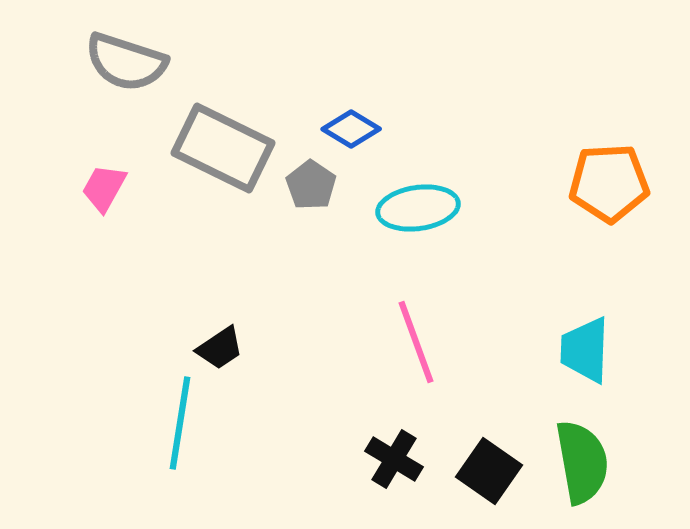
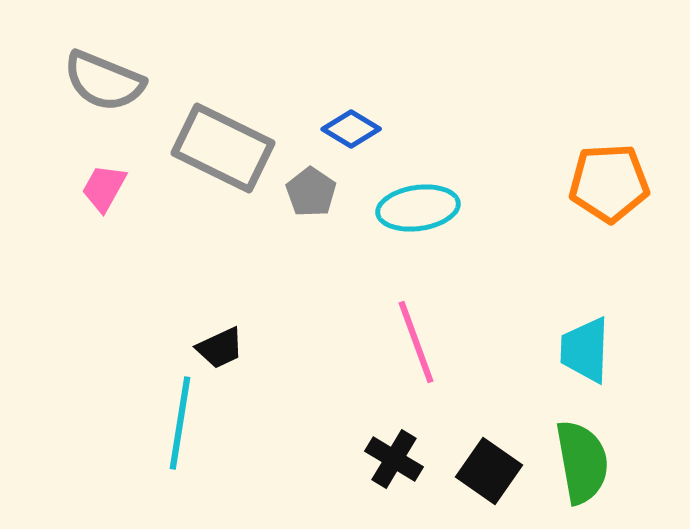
gray semicircle: moved 22 px left, 19 px down; rotated 4 degrees clockwise
gray pentagon: moved 7 px down
black trapezoid: rotated 9 degrees clockwise
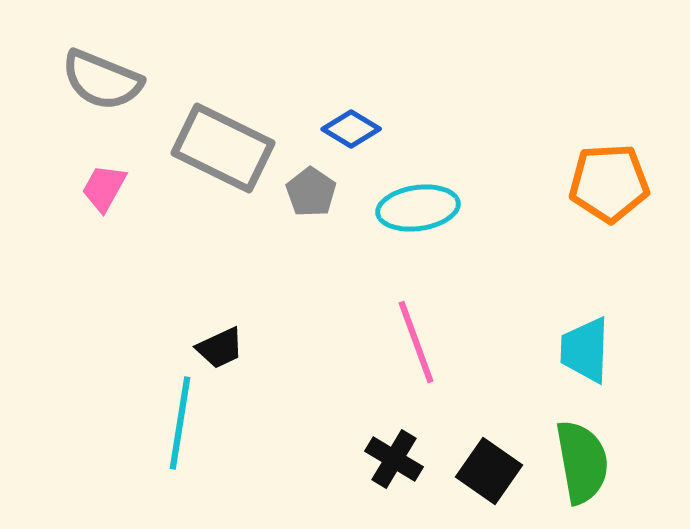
gray semicircle: moved 2 px left, 1 px up
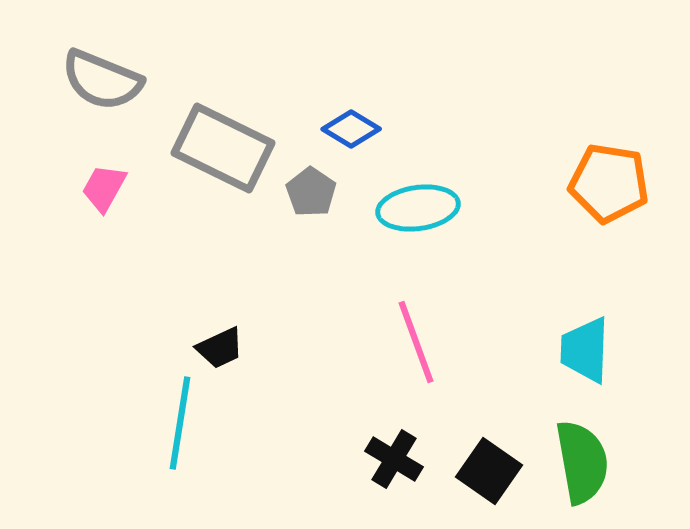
orange pentagon: rotated 12 degrees clockwise
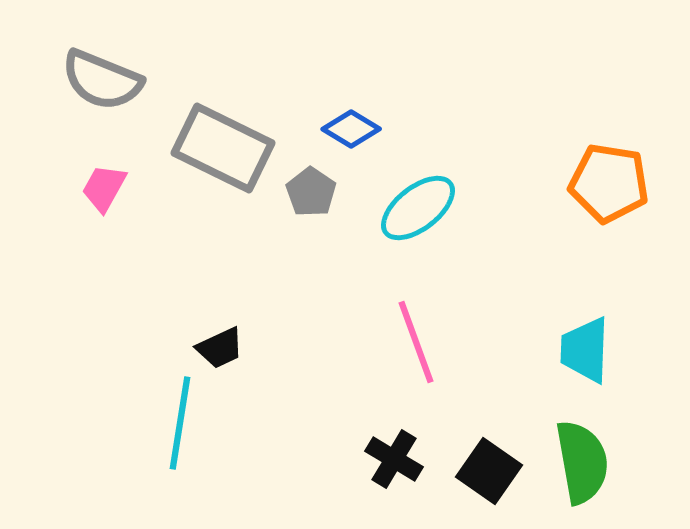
cyan ellipse: rotated 30 degrees counterclockwise
